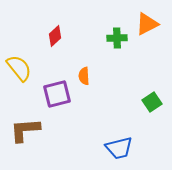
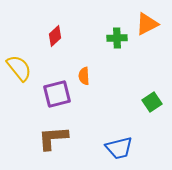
brown L-shape: moved 28 px right, 8 px down
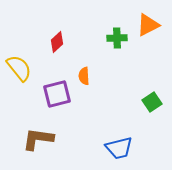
orange triangle: moved 1 px right, 1 px down
red diamond: moved 2 px right, 6 px down
brown L-shape: moved 15 px left, 1 px down; rotated 12 degrees clockwise
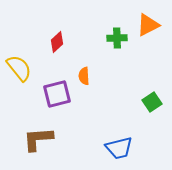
brown L-shape: rotated 12 degrees counterclockwise
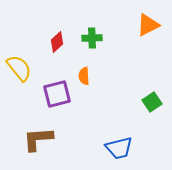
green cross: moved 25 px left
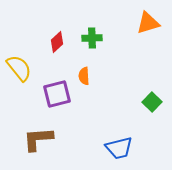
orange triangle: moved 2 px up; rotated 10 degrees clockwise
green square: rotated 12 degrees counterclockwise
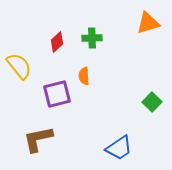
yellow semicircle: moved 2 px up
brown L-shape: rotated 8 degrees counterclockwise
blue trapezoid: rotated 20 degrees counterclockwise
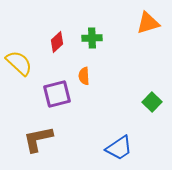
yellow semicircle: moved 3 px up; rotated 8 degrees counterclockwise
